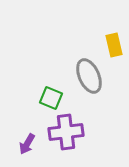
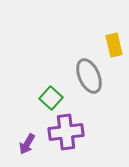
green square: rotated 20 degrees clockwise
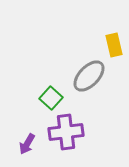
gray ellipse: rotated 68 degrees clockwise
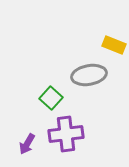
yellow rectangle: rotated 55 degrees counterclockwise
gray ellipse: moved 1 px up; rotated 36 degrees clockwise
purple cross: moved 2 px down
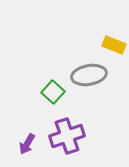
green square: moved 2 px right, 6 px up
purple cross: moved 1 px right, 2 px down; rotated 12 degrees counterclockwise
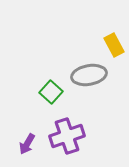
yellow rectangle: rotated 40 degrees clockwise
green square: moved 2 px left
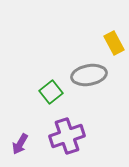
yellow rectangle: moved 2 px up
green square: rotated 10 degrees clockwise
purple arrow: moved 7 px left
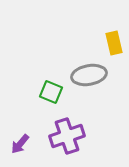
yellow rectangle: rotated 15 degrees clockwise
green square: rotated 30 degrees counterclockwise
purple arrow: rotated 10 degrees clockwise
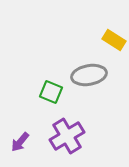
yellow rectangle: moved 3 px up; rotated 45 degrees counterclockwise
purple cross: rotated 12 degrees counterclockwise
purple arrow: moved 2 px up
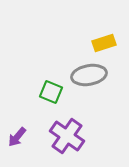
yellow rectangle: moved 10 px left, 3 px down; rotated 50 degrees counterclockwise
purple cross: rotated 24 degrees counterclockwise
purple arrow: moved 3 px left, 5 px up
